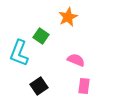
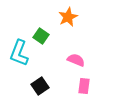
black square: moved 1 px right
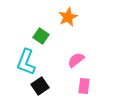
cyan L-shape: moved 7 px right, 9 px down
pink semicircle: rotated 60 degrees counterclockwise
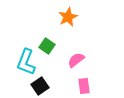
green square: moved 6 px right, 10 px down
pink rectangle: rotated 14 degrees counterclockwise
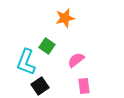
orange star: moved 3 px left, 1 px down; rotated 12 degrees clockwise
